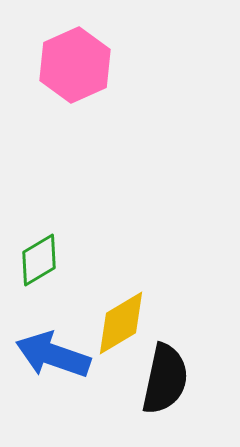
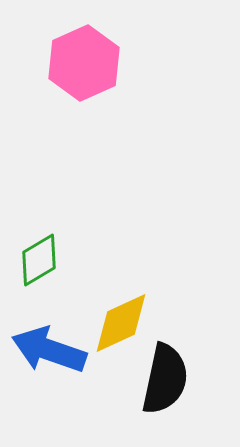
pink hexagon: moved 9 px right, 2 px up
yellow diamond: rotated 6 degrees clockwise
blue arrow: moved 4 px left, 5 px up
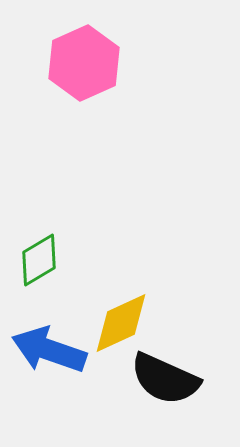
black semicircle: rotated 102 degrees clockwise
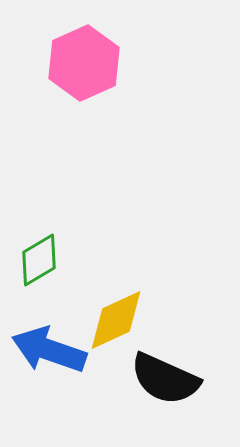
yellow diamond: moved 5 px left, 3 px up
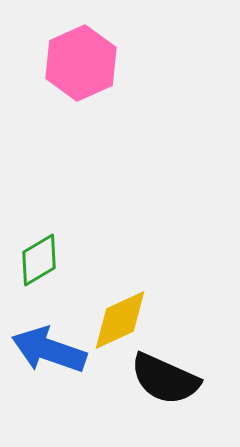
pink hexagon: moved 3 px left
yellow diamond: moved 4 px right
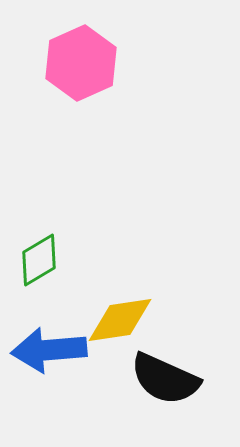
yellow diamond: rotated 16 degrees clockwise
blue arrow: rotated 24 degrees counterclockwise
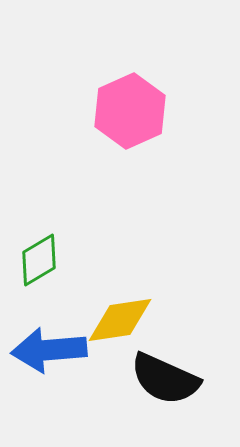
pink hexagon: moved 49 px right, 48 px down
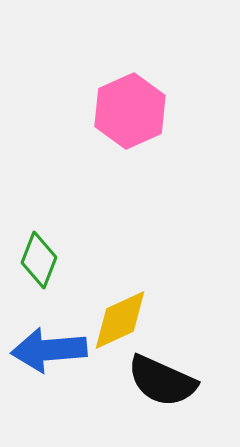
green diamond: rotated 38 degrees counterclockwise
yellow diamond: rotated 16 degrees counterclockwise
black semicircle: moved 3 px left, 2 px down
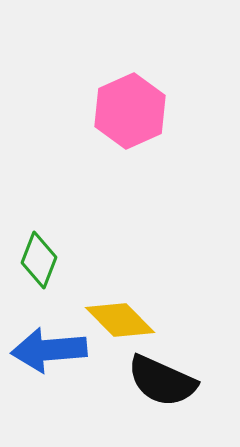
yellow diamond: rotated 70 degrees clockwise
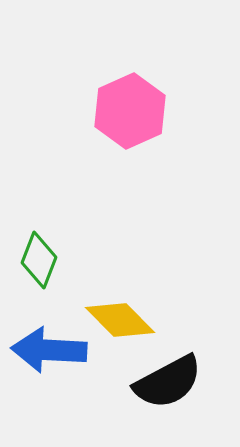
blue arrow: rotated 8 degrees clockwise
black semicircle: moved 6 px right, 1 px down; rotated 52 degrees counterclockwise
